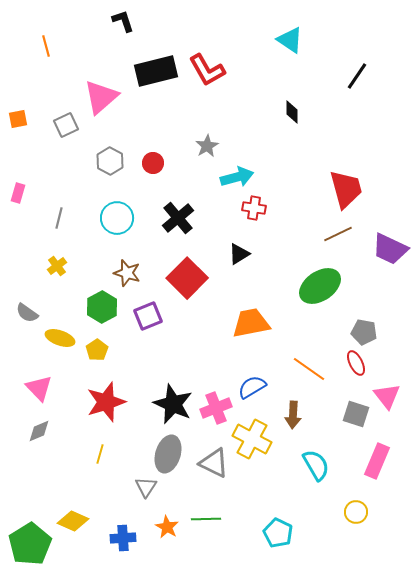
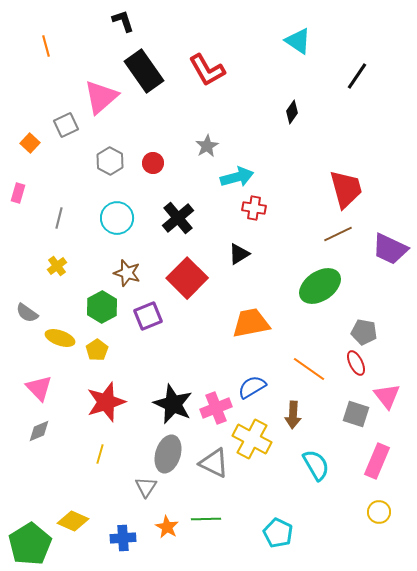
cyan triangle at (290, 40): moved 8 px right, 1 px down
black rectangle at (156, 71): moved 12 px left; rotated 69 degrees clockwise
black diamond at (292, 112): rotated 35 degrees clockwise
orange square at (18, 119): moved 12 px right, 24 px down; rotated 36 degrees counterclockwise
yellow circle at (356, 512): moved 23 px right
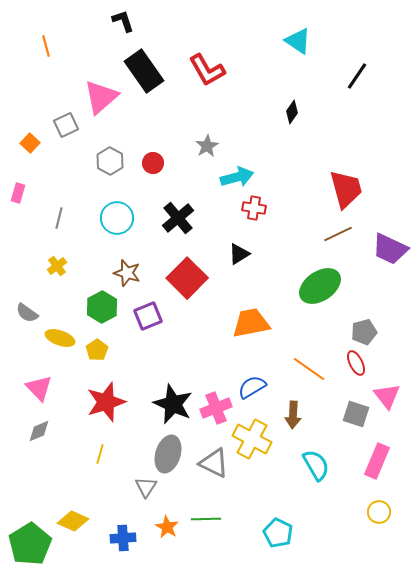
gray pentagon at (364, 332): rotated 25 degrees counterclockwise
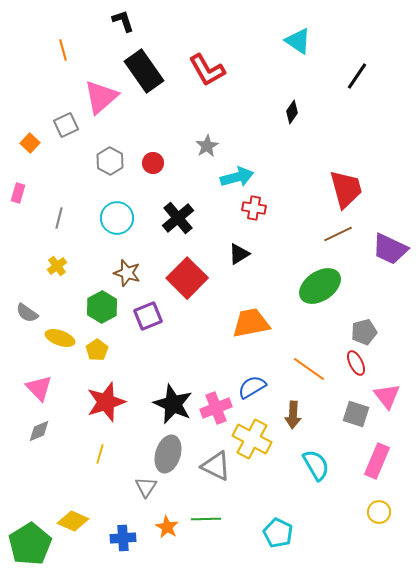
orange line at (46, 46): moved 17 px right, 4 px down
gray triangle at (214, 463): moved 2 px right, 3 px down
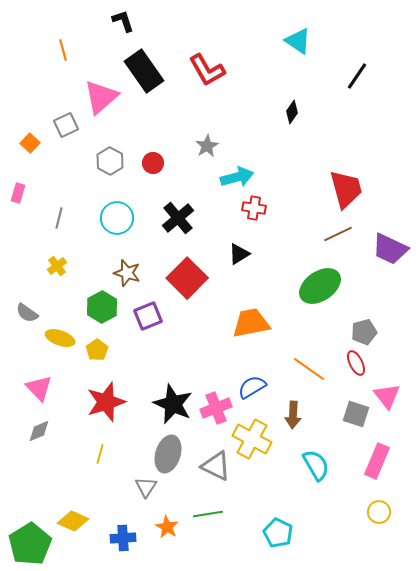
green line at (206, 519): moved 2 px right, 5 px up; rotated 8 degrees counterclockwise
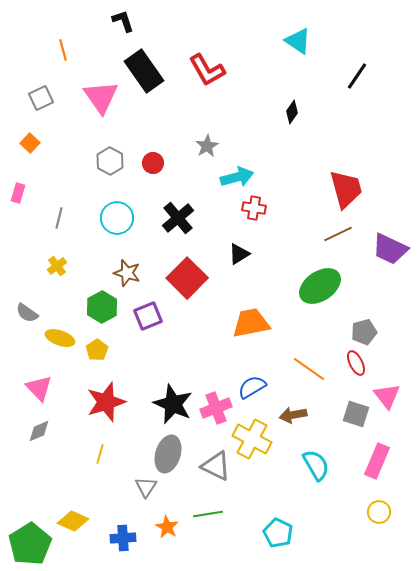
pink triangle at (101, 97): rotated 24 degrees counterclockwise
gray square at (66, 125): moved 25 px left, 27 px up
brown arrow at (293, 415): rotated 76 degrees clockwise
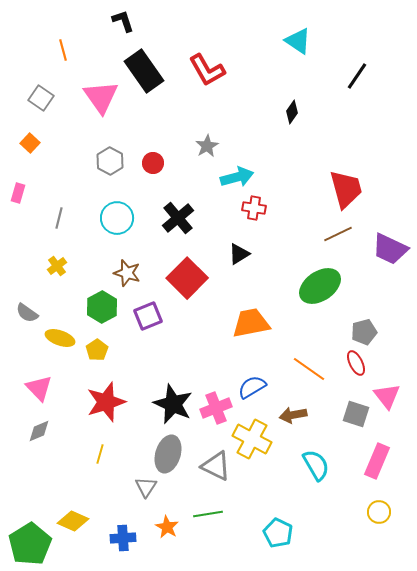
gray square at (41, 98): rotated 30 degrees counterclockwise
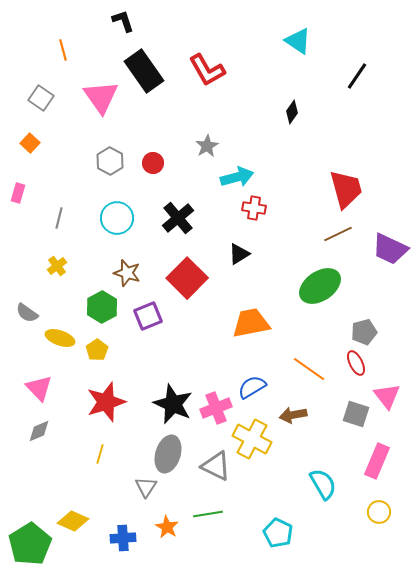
cyan semicircle at (316, 465): moved 7 px right, 19 px down
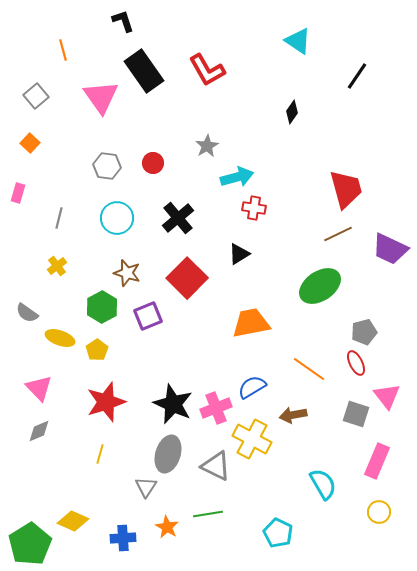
gray square at (41, 98): moved 5 px left, 2 px up; rotated 15 degrees clockwise
gray hexagon at (110, 161): moved 3 px left, 5 px down; rotated 20 degrees counterclockwise
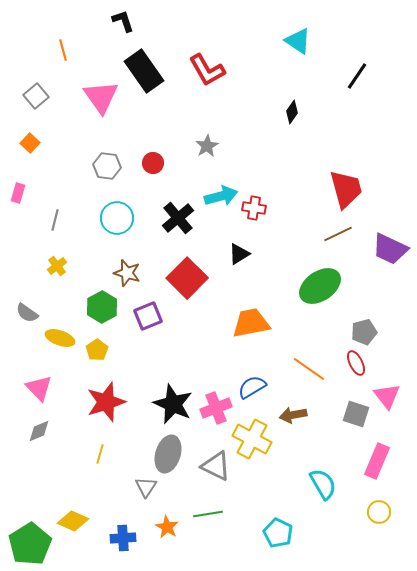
cyan arrow at (237, 177): moved 16 px left, 19 px down
gray line at (59, 218): moved 4 px left, 2 px down
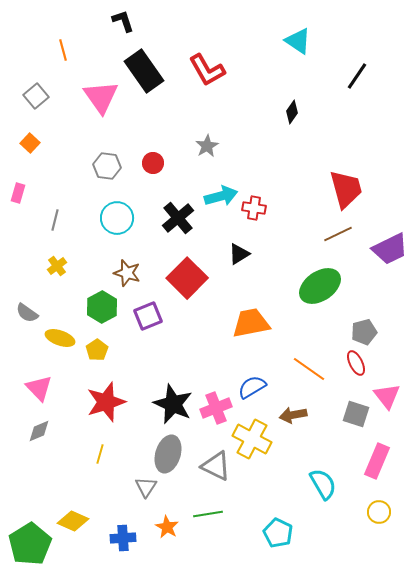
purple trapezoid at (390, 249): rotated 51 degrees counterclockwise
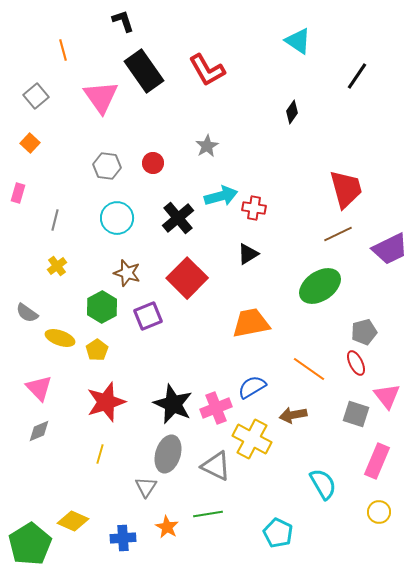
black triangle at (239, 254): moved 9 px right
